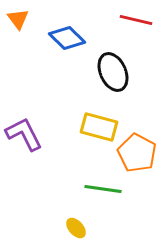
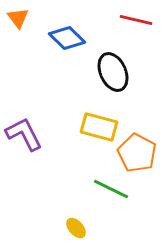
orange triangle: moved 1 px up
green line: moved 8 px right; rotated 18 degrees clockwise
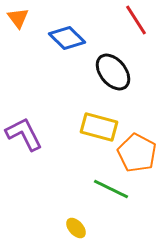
red line: rotated 44 degrees clockwise
black ellipse: rotated 15 degrees counterclockwise
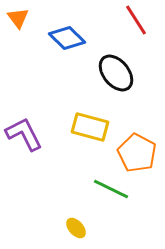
black ellipse: moved 3 px right, 1 px down
yellow rectangle: moved 9 px left
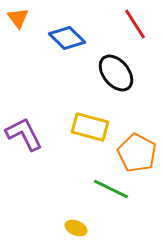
red line: moved 1 px left, 4 px down
yellow ellipse: rotated 25 degrees counterclockwise
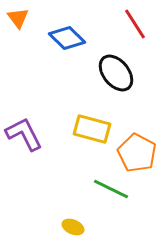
yellow rectangle: moved 2 px right, 2 px down
yellow ellipse: moved 3 px left, 1 px up
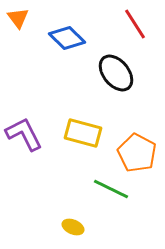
yellow rectangle: moved 9 px left, 4 px down
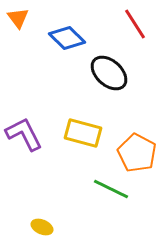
black ellipse: moved 7 px left; rotated 9 degrees counterclockwise
yellow ellipse: moved 31 px left
